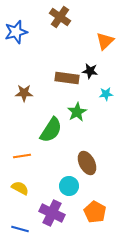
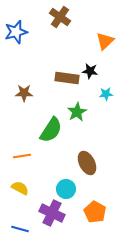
cyan circle: moved 3 px left, 3 px down
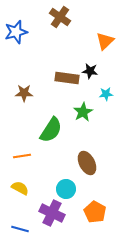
green star: moved 6 px right
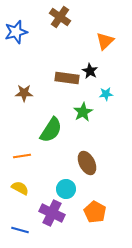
black star: rotated 21 degrees clockwise
blue line: moved 1 px down
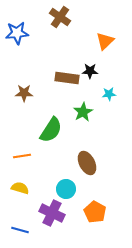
blue star: moved 1 px right, 1 px down; rotated 10 degrees clockwise
black star: rotated 28 degrees counterclockwise
cyan star: moved 3 px right
yellow semicircle: rotated 12 degrees counterclockwise
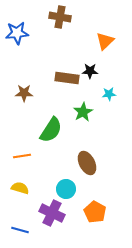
brown cross: rotated 25 degrees counterclockwise
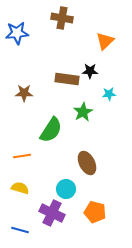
brown cross: moved 2 px right, 1 px down
brown rectangle: moved 1 px down
orange pentagon: rotated 15 degrees counterclockwise
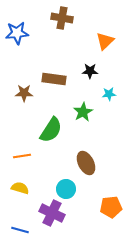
brown rectangle: moved 13 px left
brown ellipse: moved 1 px left
orange pentagon: moved 16 px right, 5 px up; rotated 20 degrees counterclockwise
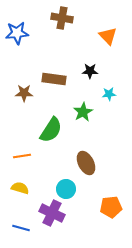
orange triangle: moved 3 px right, 5 px up; rotated 30 degrees counterclockwise
blue line: moved 1 px right, 2 px up
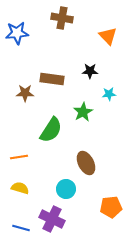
brown rectangle: moved 2 px left
brown star: moved 1 px right
orange line: moved 3 px left, 1 px down
purple cross: moved 6 px down
